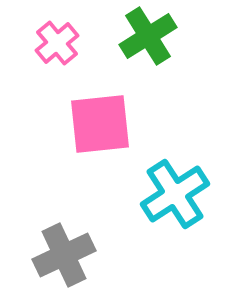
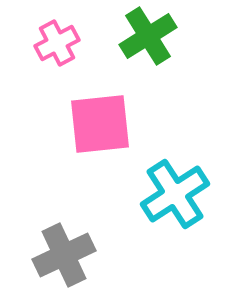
pink cross: rotated 12 degrees clockwise
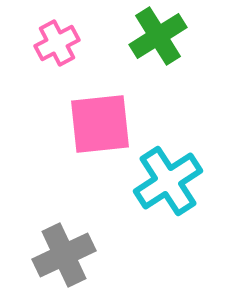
green cross: moved 10 px right
cyan cross: moved 7 px left, 13 px up
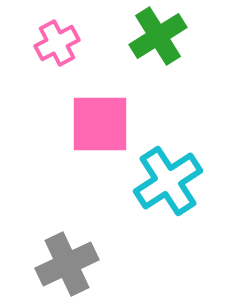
pink square: rotated 6 degrees clockwise
gray cross: moved 3 px right, 9 px down
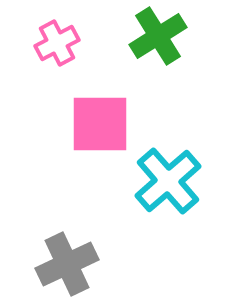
cyan cross: rotated 8 degrees counterclockwise
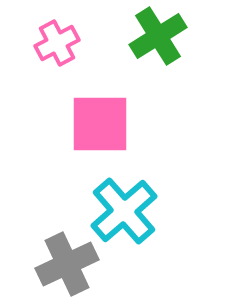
cyan cross: moved 44 px left, 30 px down
